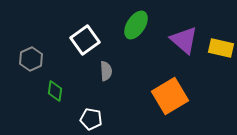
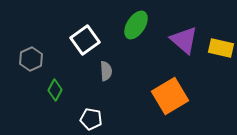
green diamond: moved 1 px up; rotated 20 degrees clockwise
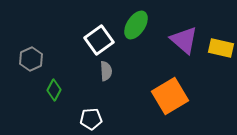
white square: moved 14 px right
green diamond: moved 1 px left
white pentagon: rotated 15 degrees counterclockwise
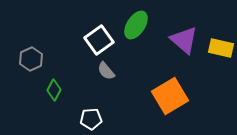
gray semicircle: rotated 144 degrees clockwise
